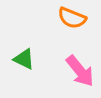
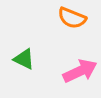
pink arrow: rotated 76 degrees counterclockwise
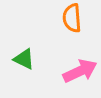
orange semicircle: rotated 64 degrees clockwise
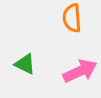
green triangle: moved 1 px right, 5 px down
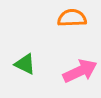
orange semicircle: rotated 92 degrees clockwise
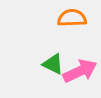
green triangle: moved 28 px right
